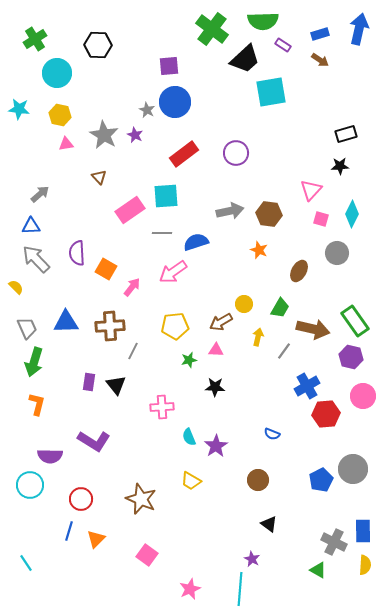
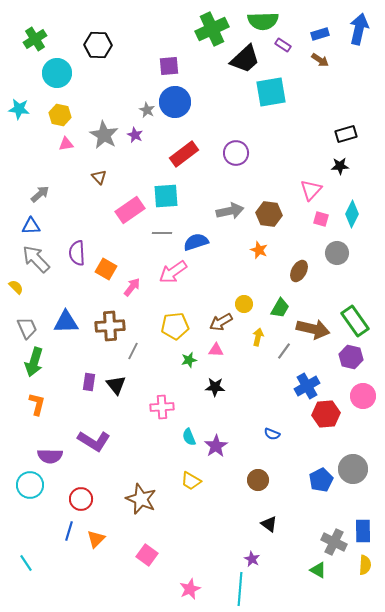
green cross at (212, 29): rotated 28 degrees clockwise
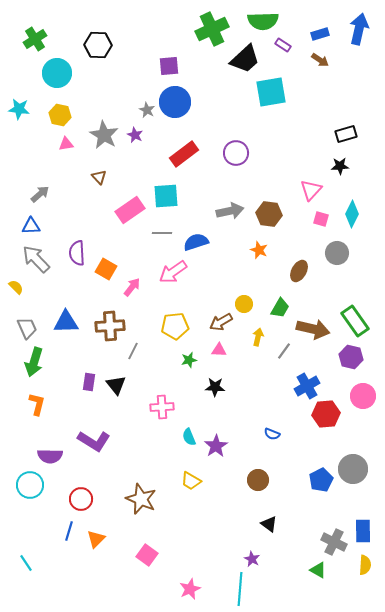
pink triangle at (216, 350): moved 3 px right
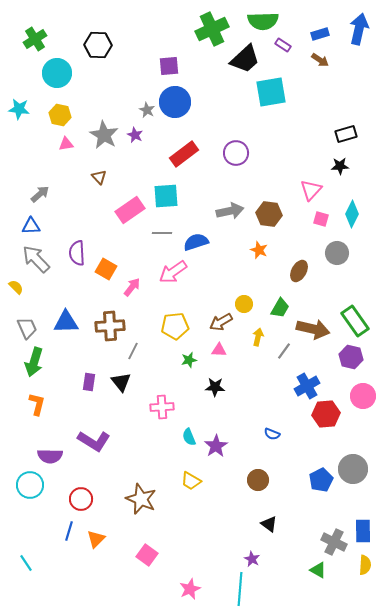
black triangle at (116, 385): moved 5 px right, 3 px up
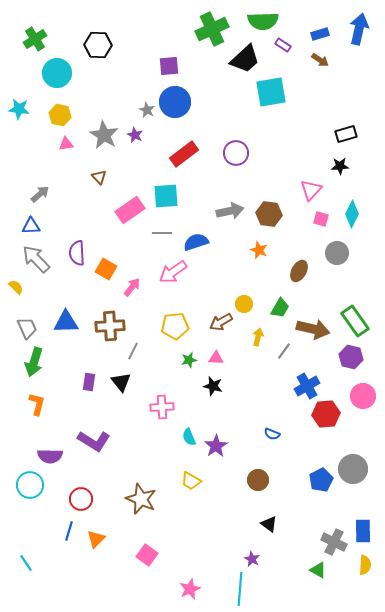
pink triangle at (219, 350): moved 3 px left, 8 px down
black star at (215, 387): moved 2 px left, 1 px up; rotated 12 degrees clockwise
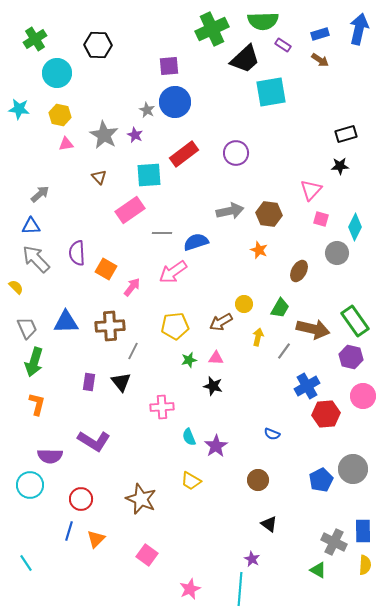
cyan square at (166, 196): moved 17 px left, 21 px up
cyan diamond at (352, 214): moved 3 px right, 13 px down
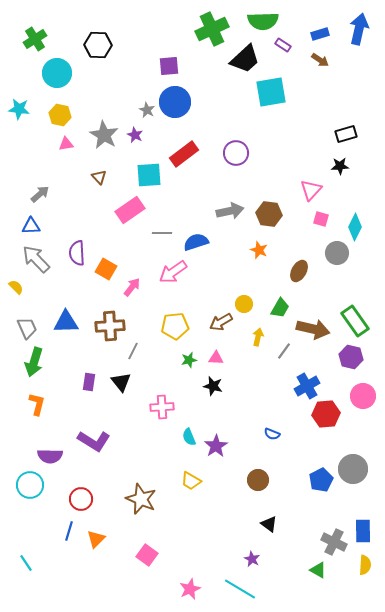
cyan line at (240, 589): rotated 64 degrees counterclockwise
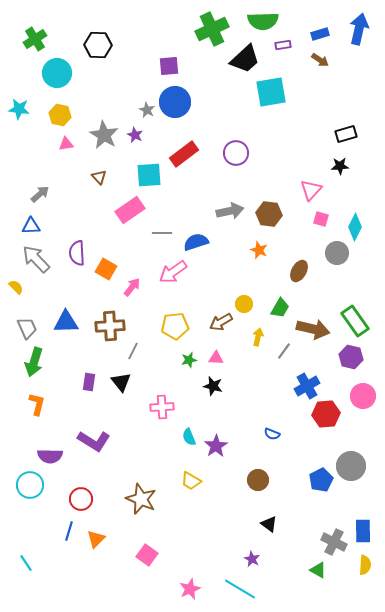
purple rectangle at (283, 45): rotated 42 degrees counterclockwise
gray circle at (353, 469): moved 2 px left, 3 px up
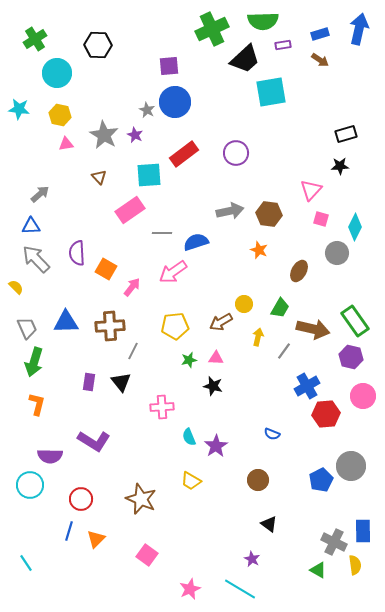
yellow semicircle at (365, 565): moved 10 px left; rotated 12 degrees counterclockwise
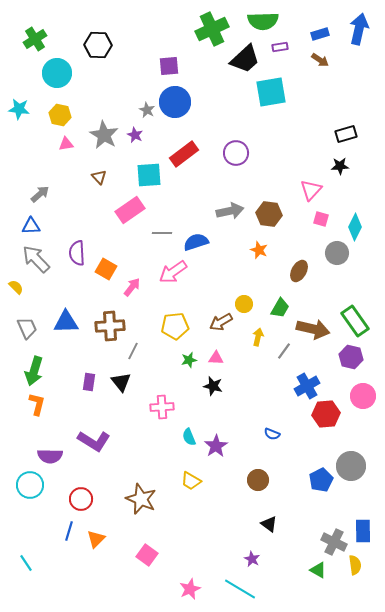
purple rectangle at (283, 45): moved 3 px left, 2 px down
green arrow at (34, 362): moved 9 px down
